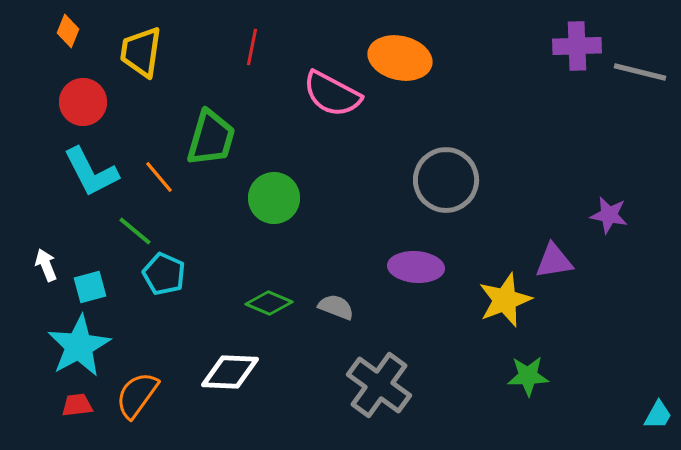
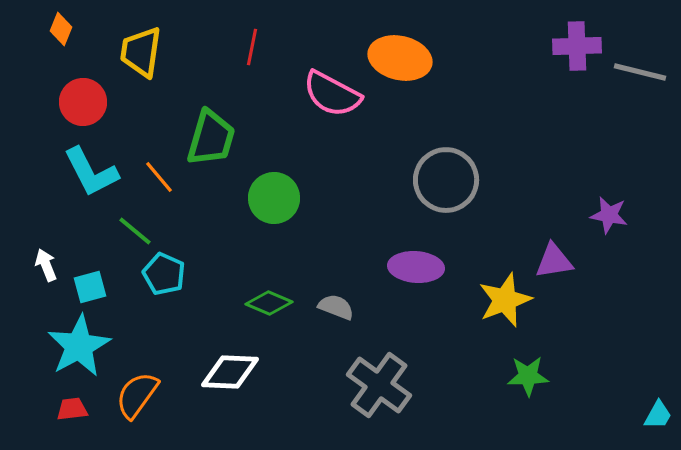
orange diamond: moved 7 px left, 2 px up
red trapezoid: moved 5 px left, 4 px down
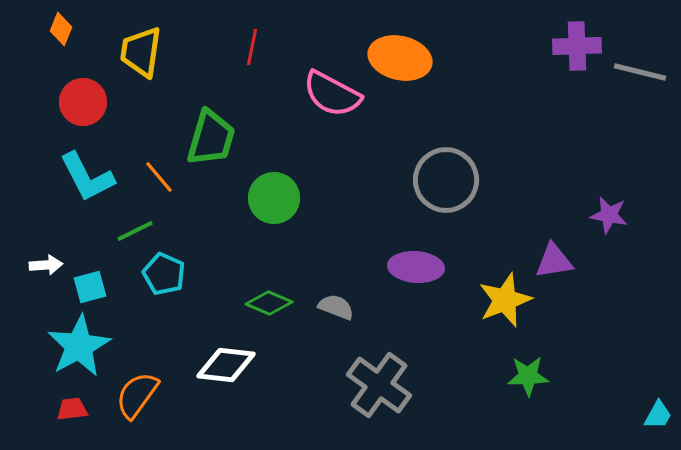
cyan L-shape: moved 4 px left, 5 px down
green line: rotated 66 degrees counterclockwise
white arrow: rotated 108 degrees clockwise
white diamond: moved 4 px left, 7 px up; rotated 4 degrees clockwise
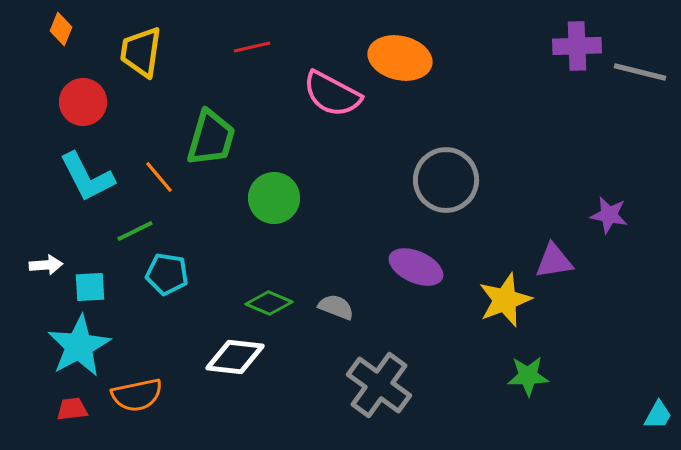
red line: rotated 66 degrees clockwise
purple ellipse: rotated 20 degrees clockwise
cyan pentagon: moved 3 px right; rotated 15 degrees counterclockwise
cyan square: rotated 12 degrees clockwise
white diamond: moved 9 px right, 8 px up
orange semicircle: rotated 138 degrees counterclockwise
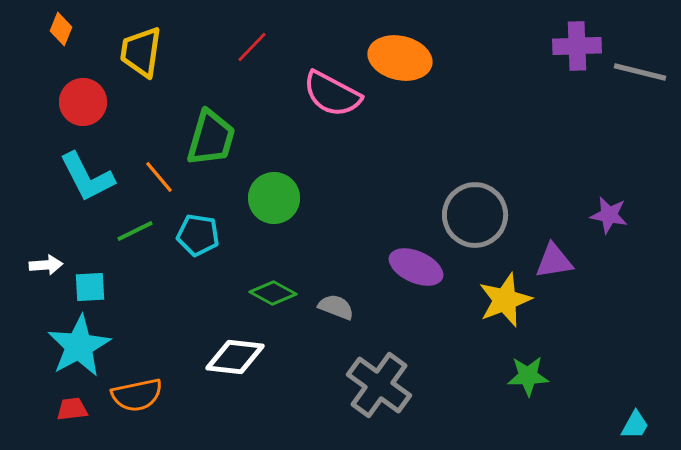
red line: rotated 33 degrees counterclockwise
gray circle: moved 29 px right, 35 px down
cyan pentagon: moved 31 px right, 39 px up
green diamond: moved 4 px right, 10 px up; rotated 6 degrees clockwise
cyan trapezoid: moved 23 px left, 10 px down
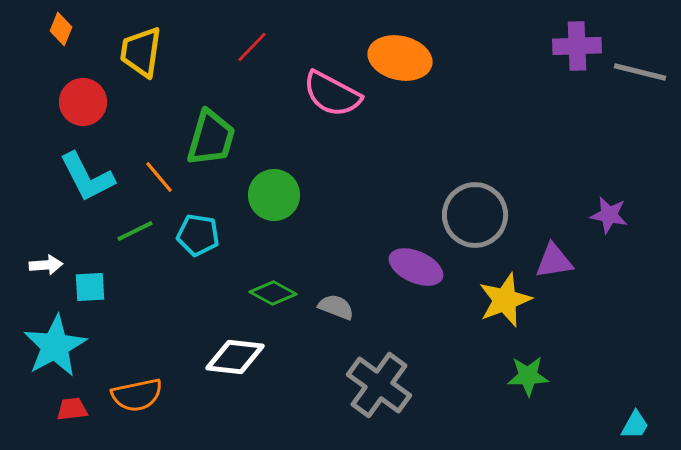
green circle: moved 3 px up
cyan star: moved 24 px left
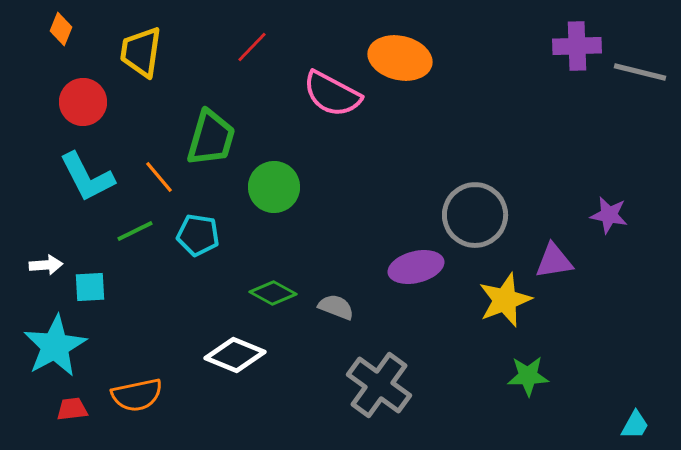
green circle: moved 8 px up
purple ellipse: rotated 38 degrees counterclockwise
white diamond: moved 2 px up; rotated 16 degrees clockwise
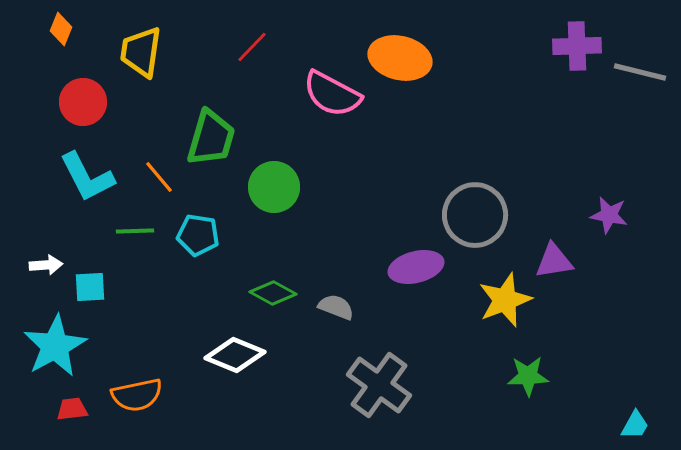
green line: rotated 24 degrees clockwise
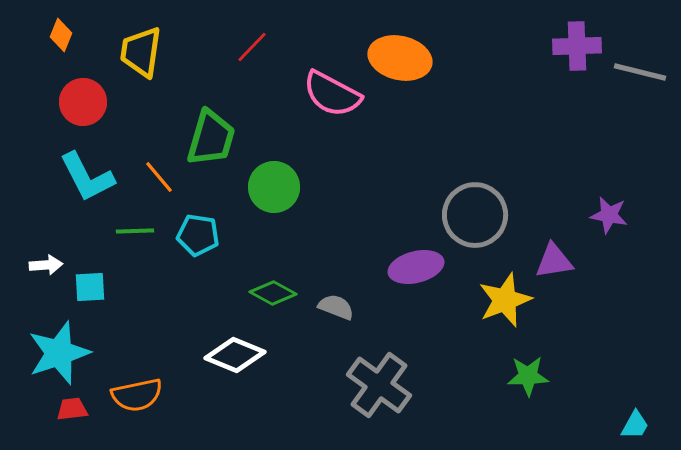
orange diamond: moved 6 px down
cyan star: moved 4 px right, 7 px down; rotated 10 degrees clockwise
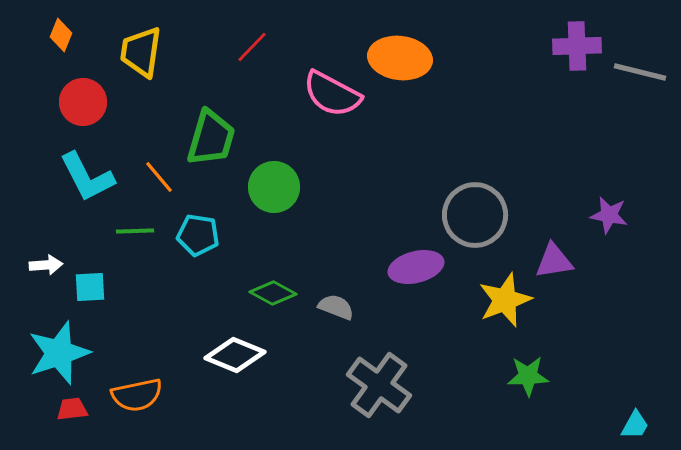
orange ellipse: rotated 6 degrees counterclockwise
